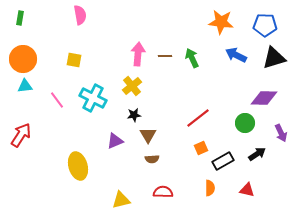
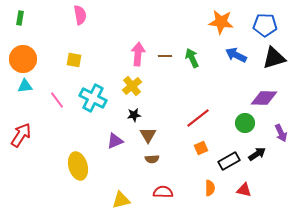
black rectangle: moved 6 px right
red triangle: moved 3 px left
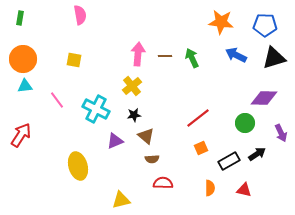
cyan cross: moved 3 px right, 11 px down
brown triangle: moved 2 px left, 1 px down; rotated 18 degrees counterclockwise
red semicircle: moved 9 px up
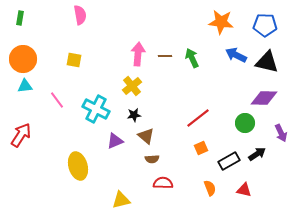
black triangle: moved 7 px left, 4 px down; rotated 30 degrees clockwise
orange semicircle: rotated 21 degrees counterclockwise
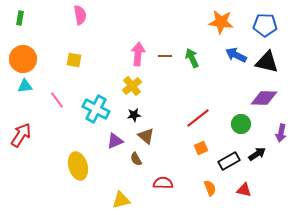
green circle: moved 4 px left, 1 px down
purple arrow: rotated 36 degrees clockwise
brown semicircle: moved 16 px left; rotated 64 degrees clockwise
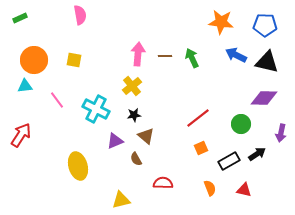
green rectangle: rotated 56 degrees clockwise
orange circle: moved 11 px right, 1 px down
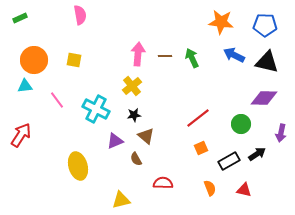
blue arrow: moved 2 px left
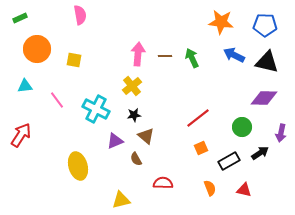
orange circle: moved 3 px right, 11 px up
green circle: moved 1 px right, 3 px down
black arrow: moved 3 px right, 1 px up
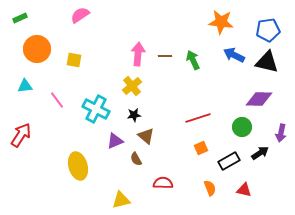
pink semicircle: rotated 114 degrees counterclockwise
blue pentagon: moved 3 px right, 5 px down; rotated 10 degrees counterclockwise
green arrow: moved 1 px right, 2 px down
purple diamond: moved 5 px left, 1 px down
red line: rotated 20 degrees clockwise
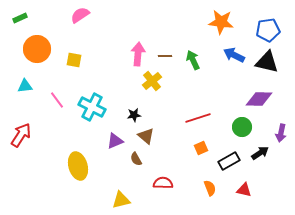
yellow cross: moved 20 px right, 5 px up
cyan cross: moved 4 px left, 2 px up
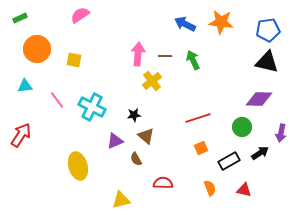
blue arrow: moved 49 px left, 31 px up
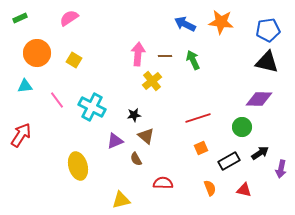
pink semicircle: moved 11 px left, 3 px down
orange circle: moved 4 px down
yellow square: rotated 21 degrees clockwise
purple arrow: moved 36 px down
